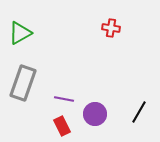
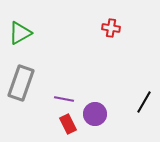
gray rectangle: moved 2 px left
black line: moved 5 px right, 10 px up
red rectangle: moved 6 px right, 2 px up
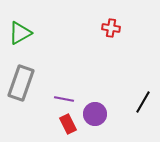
black line: moved 1 px left
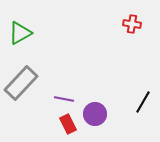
red cross: moved 21 px right, 4 px up
gray rectangle: rotated 24 degrees clockwise
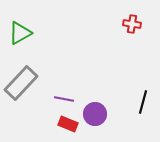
black line: rotated 15 degrees counterclockwise
red rectangle: rotated 42 degrees counterclockwise
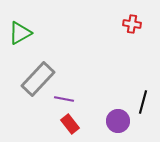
gray rectangle: moved 17 px right, 4 px up
purple circle: moved 23 px right, 7 px down
red rectangle: moved 2 px right; rotated 30 degrees clockwise
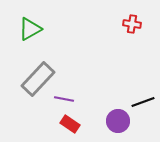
green triangle: moved 10 px right, 4 px up
black line: rotated 55 degrees clockwise
red rectangle: rotated 18 degrees counterclockwise
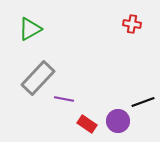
gray rectangle: moved 1 px up
red rectangle: moved 17 px right
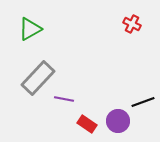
red cross: rotated 18 degrees clockwise
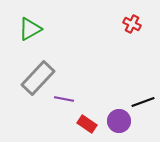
purple circle: moved 1 px right
